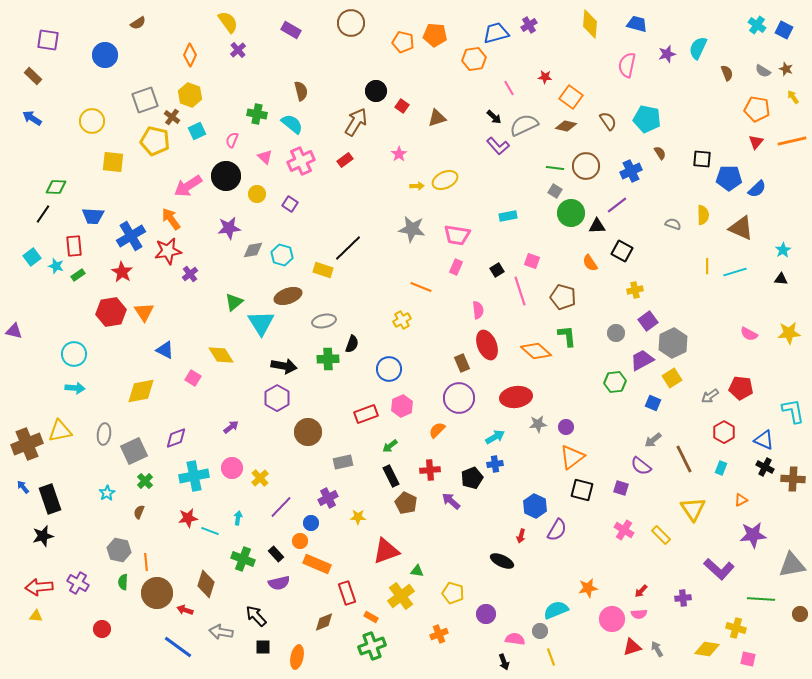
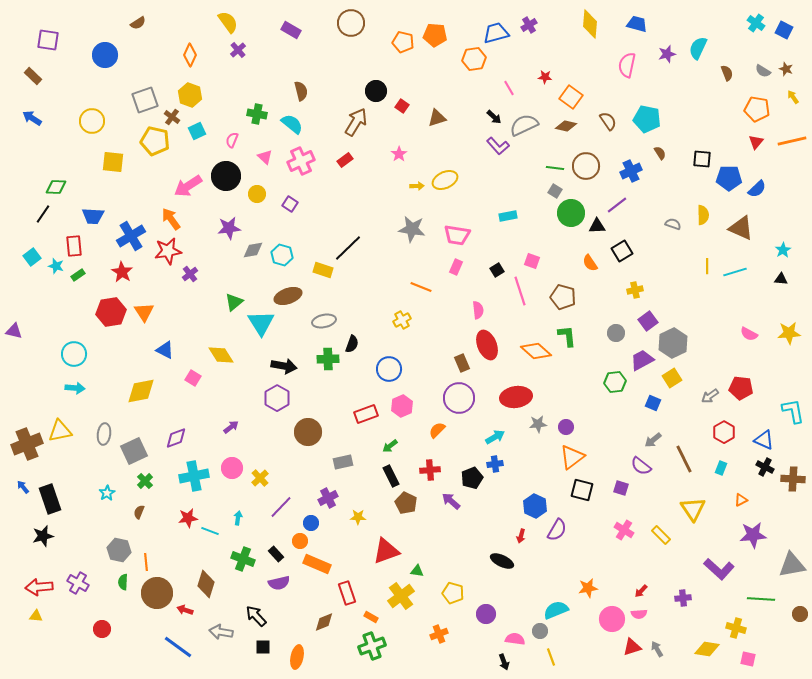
cyan cross at (757, 25): moved 1 px left, 2 px up
black square at (622, 251): rotated 30 degrees clockwise
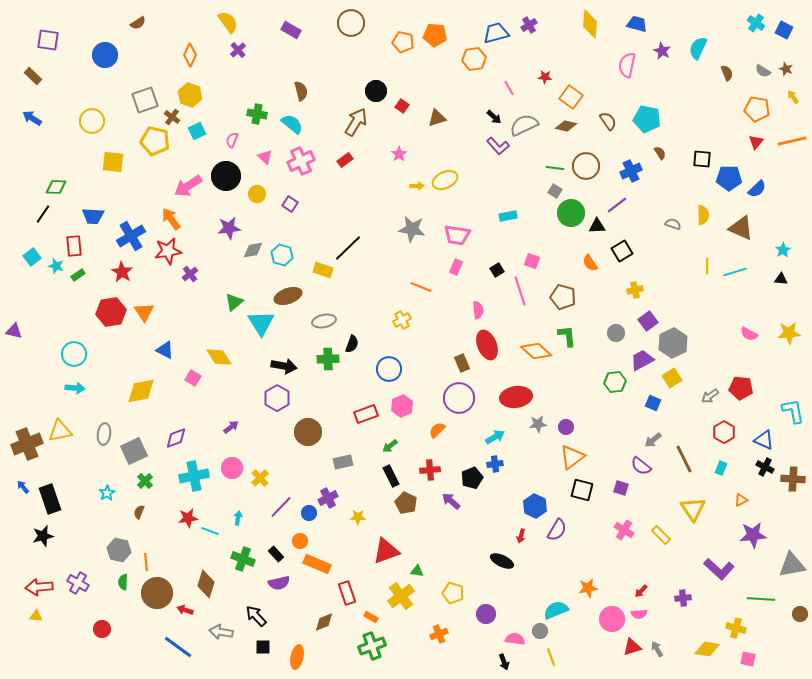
purple star at (667, 54): moved 5 px left, 3 px up; rotated 30 degrees counterclockwise
yellow diamond at (221, 355): moved 2 px left, 2 px down
blue circle at (311, 523): moved 2 px left, 10 px up
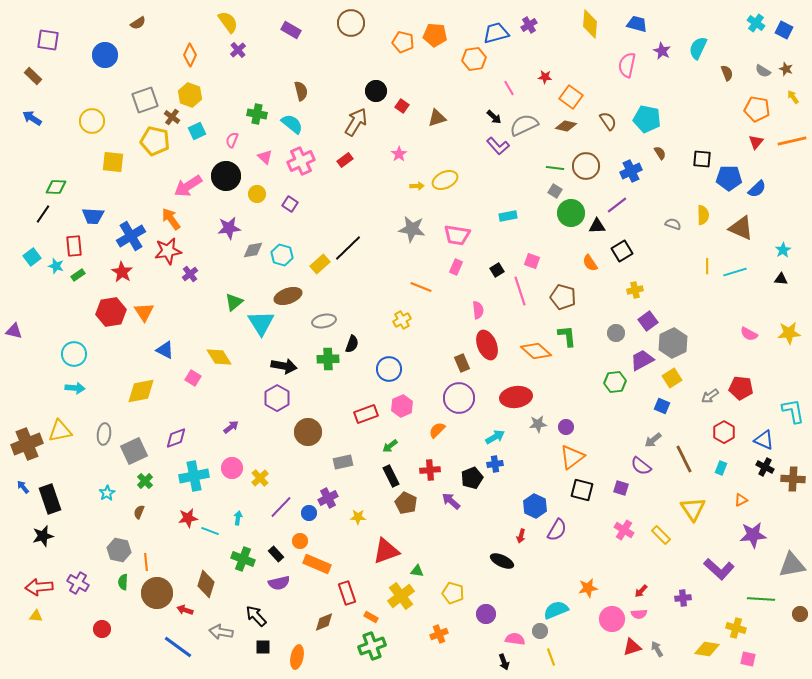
yellow rectangle at (323, 270): moved 3 px left, 6 px up; rotated 60 degrees counterclockwise
blue square at (653, 403): moved 9 px right, 3 px down
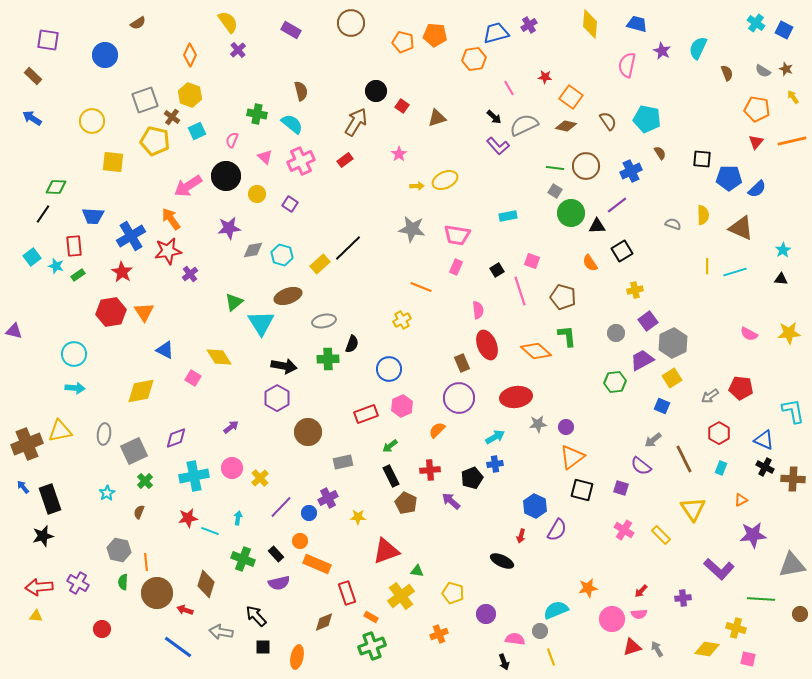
red hexagon at (724, 432): moved 5 px left, 1 px down
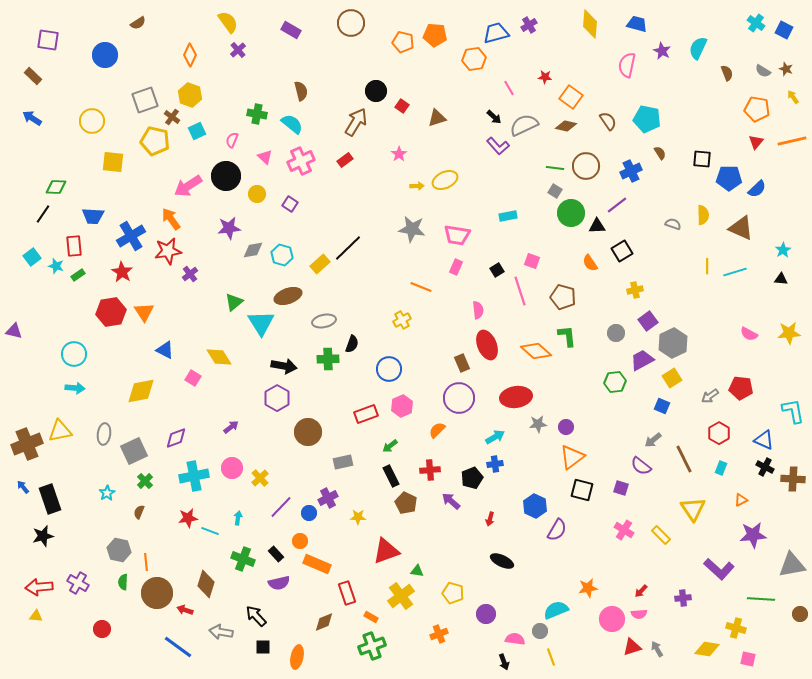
red arrow at (521, 536): moved 31 px left, 17 px up
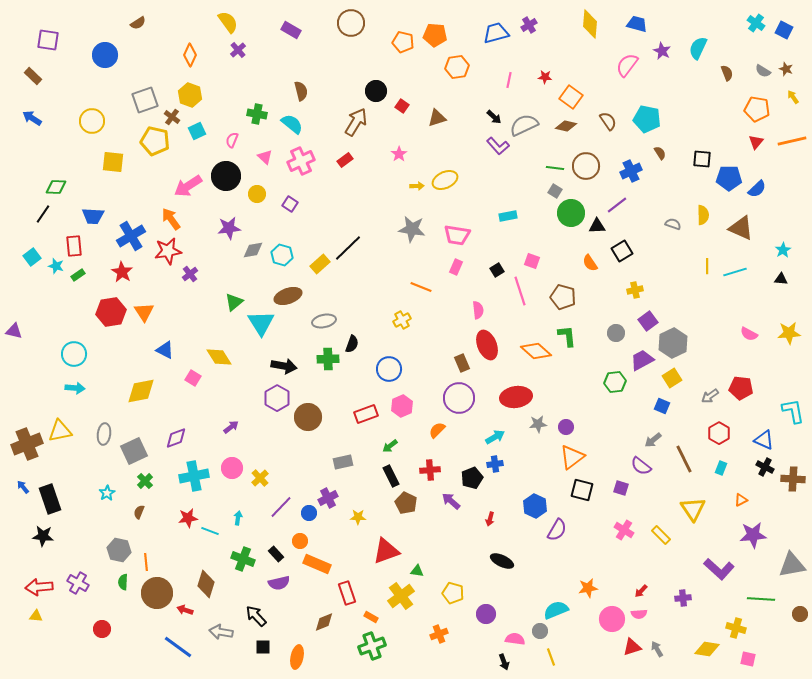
orange hexagon at (474, 59): moved 17 px left, 8 px down
pink semicircle at (627, 65): rotated 25 degrees clockwise
pink line at (509, 88): moved 8 px up; rotated 42 degrees clockwise
brown circle at (308, 432): moved 15 px up
black star at (43, 536): rotated 20 degrees clockwise
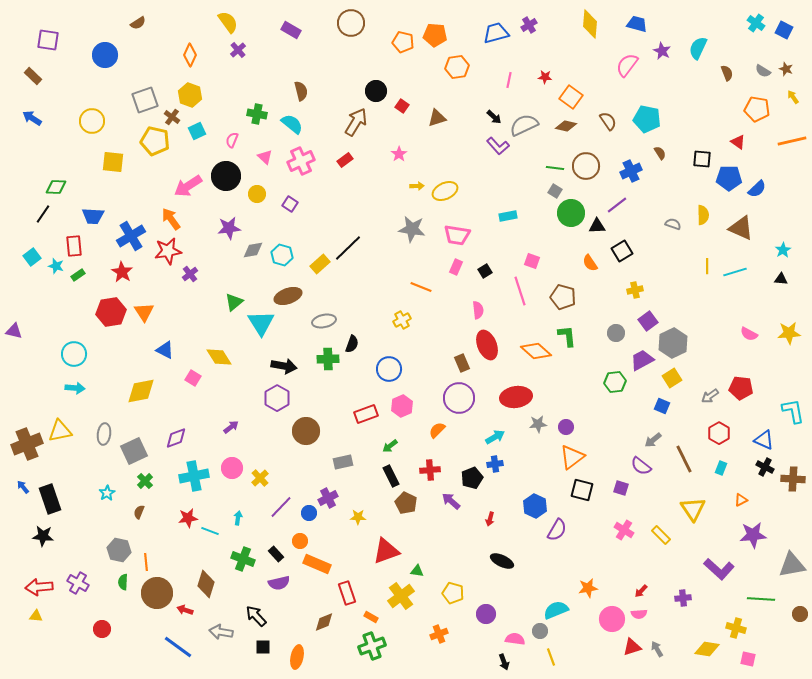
red triangle at (756, 142): moved 18 px left; rotated 35 degrees counterclockwise
yellow ellipse at (445, 180): moved 11 px down
black square at (497, 270): moved 12 px left, 1 px down
brown circle at (308, 417): moved 2 px left, 14 px down
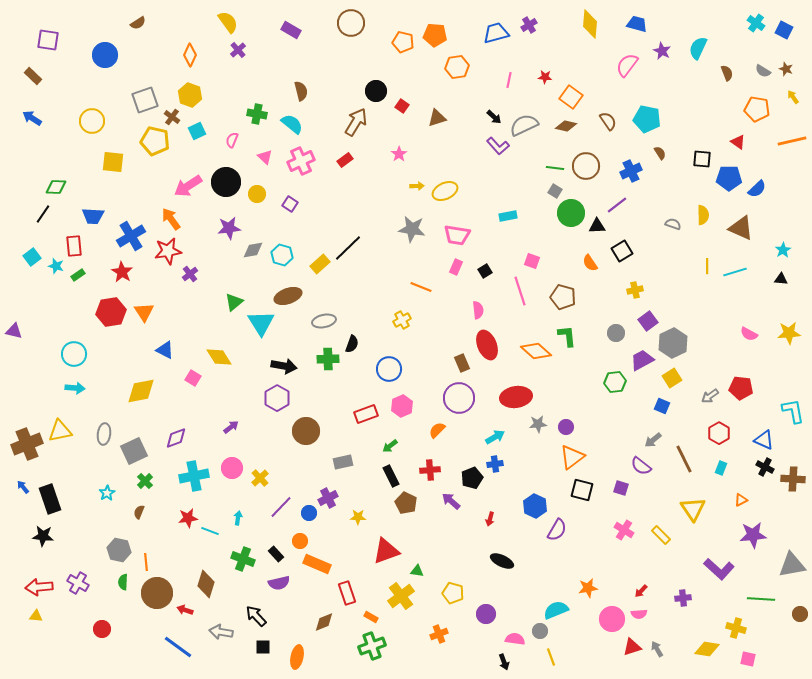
black circle at (226, 176): moved 6 px down
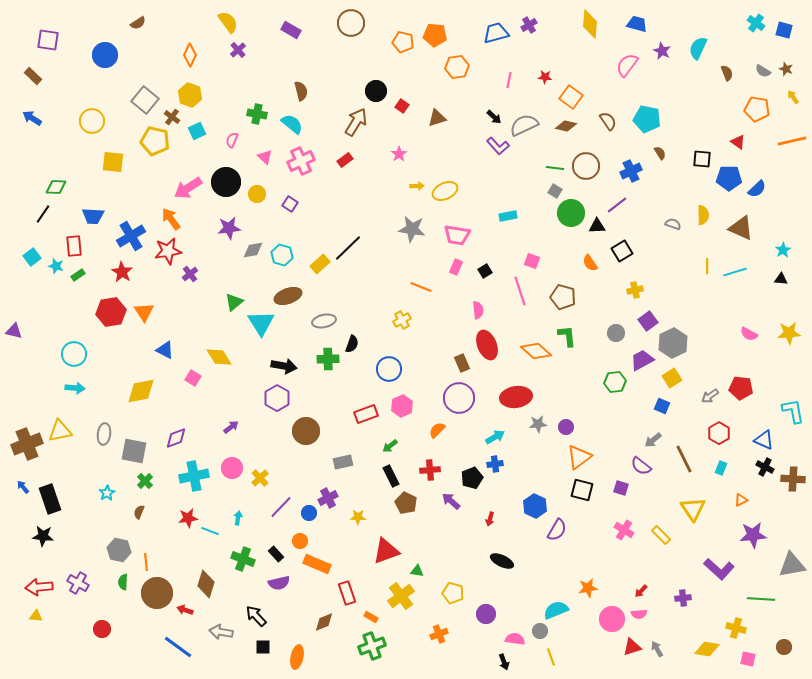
blue square at (784, 30): rotated 12 degrees counterclockwise
gray square at (145, 100): rotated 32 degrees counterclockwise
pink arrow at (188, 186): moved 2 px down
gray square at (134, 451): rotated 36 degrees clockwise
orange triangle at (572, 457): moved 7 px right
brown circle at (800, 614): moved 16 px left, 33 px down
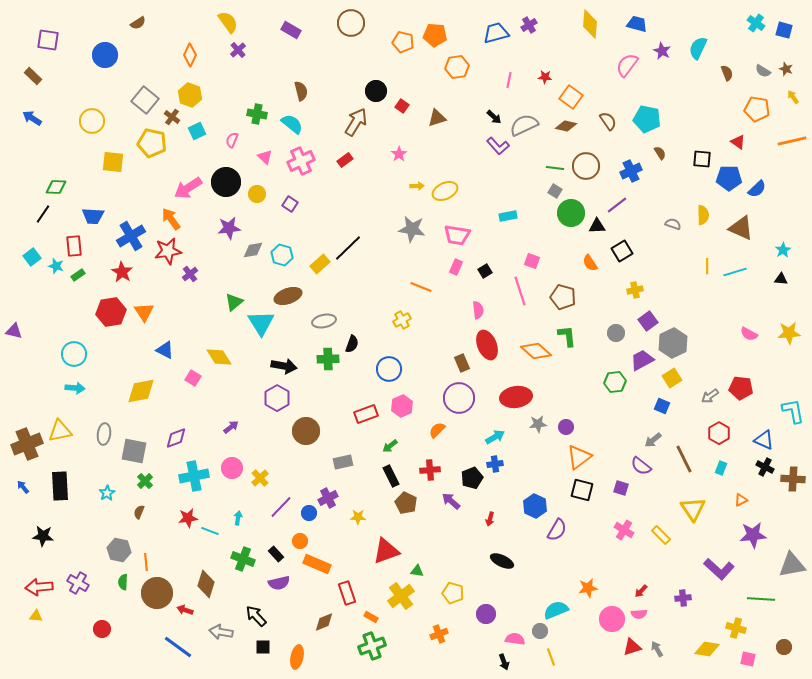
yellow pentagon at (155, 141): moved 3 px left, 2 px down
black rectangle at (50, 499): moved 10 px right, 13 px up; rotated 16 degrees clockwise
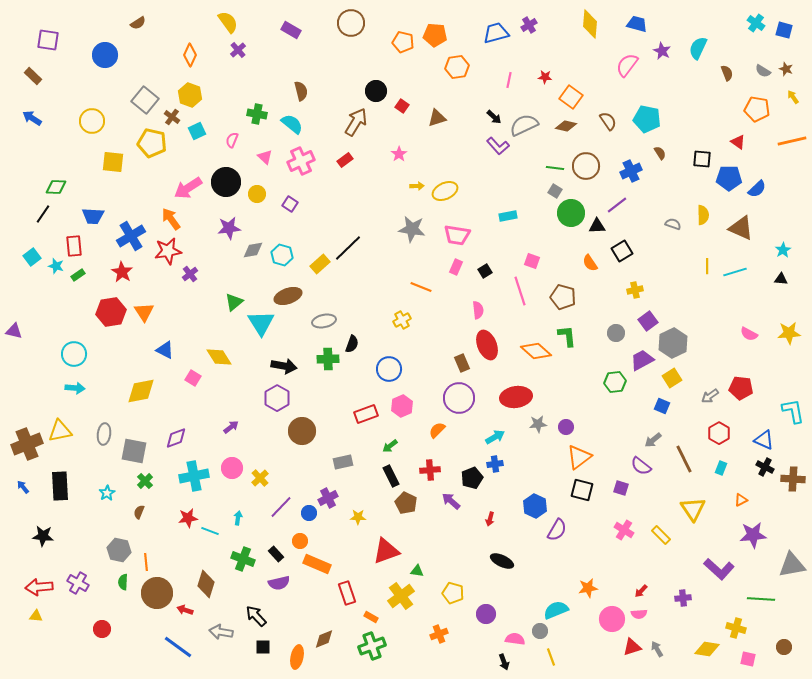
brown circle at (306, 431): moved 4 px left
brown diamond at (324, 622): moved 17 px down
